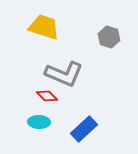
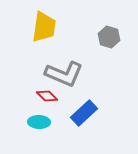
yellow trapezoid: rotated 80 degrees clockwise
blue rectangle: moved 16 px up
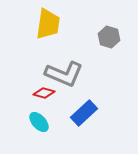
yellow trapezoid: moved 4 px right, 3 px up
red diamond: moved 3 px left, 3 px up; rotated 30 degrees counterclockwise
cyan ellipse: rotated 45 degrees clockwise
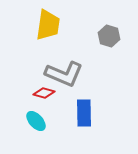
yellow trapezoid: moved 1 px down
gray hexagon: moved 1 px up
blue rectangle: rotated 48 degrees counterclockwise
cyan ellipse: moved 3 px left, 1 px up
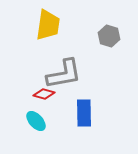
gray L-shape: rotated 33 degrees counterclockwise
red diamond: moved 1 px down
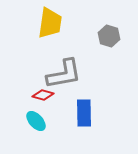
yellow trapezoid: moved 2 px right, 2 px up
red diamond: moved 1 px left, 1 px down
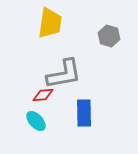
red diamond: rotated 20 degrees counterclockwise
